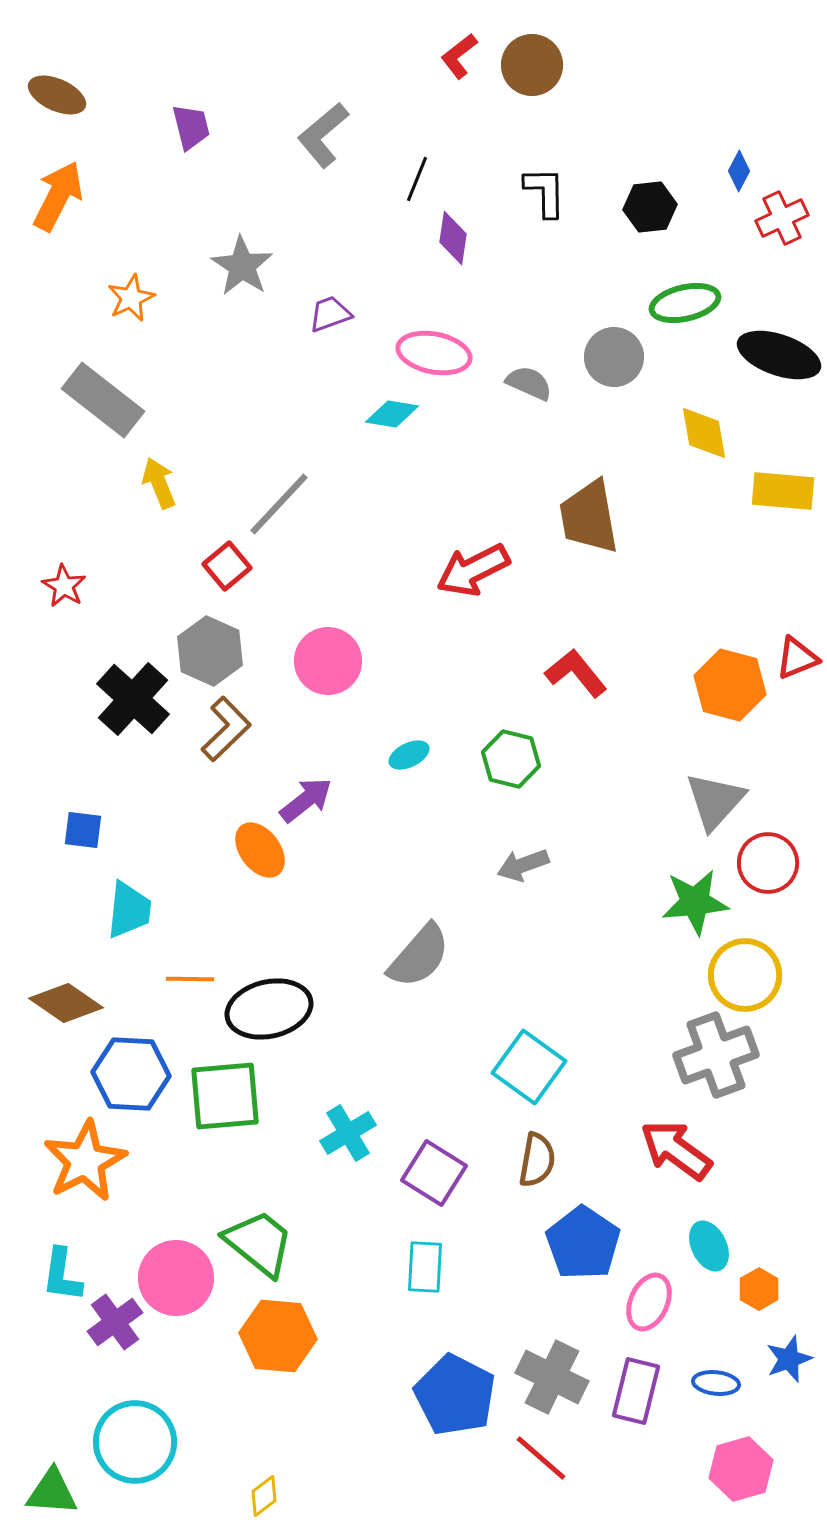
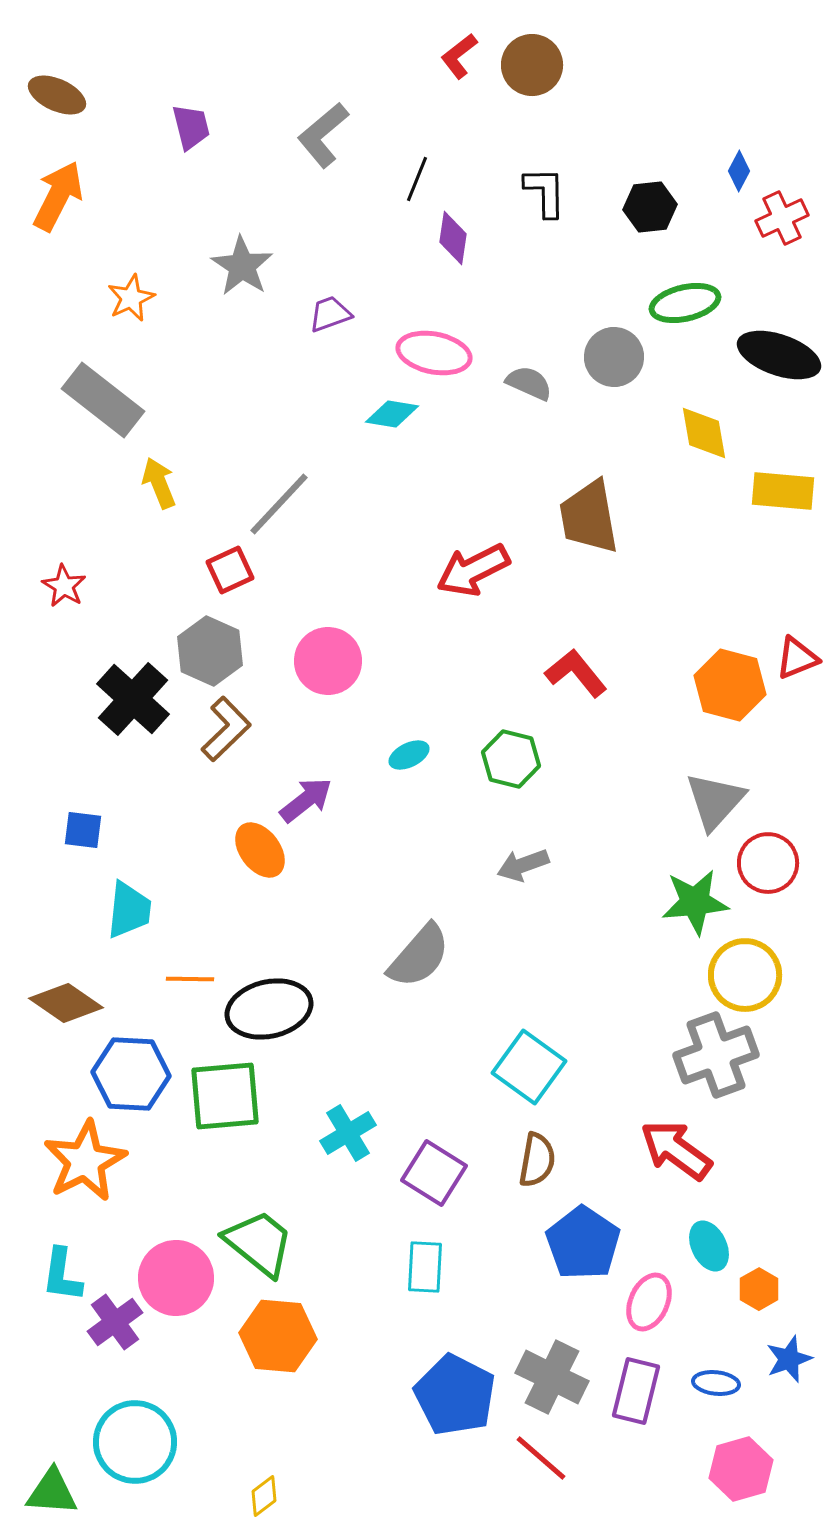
red square at (227, 566): moved 3 px right, 4 px down; rotated 15 degrees clockwise
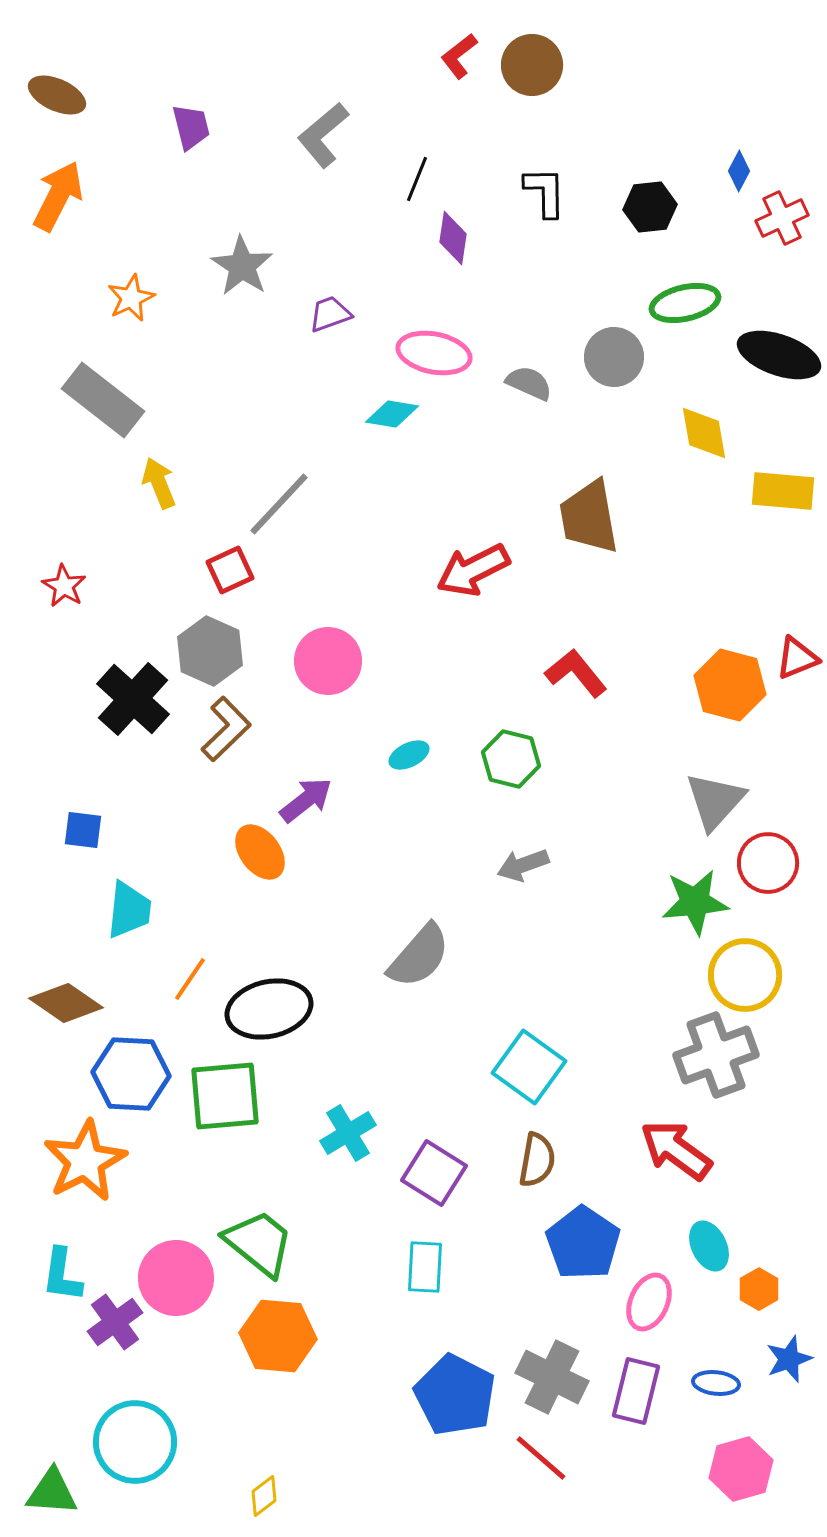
orange ellipse at (260, 850): moved 2 px down
orange line at (190, 979): rotated 57 degrees counterclockwise
